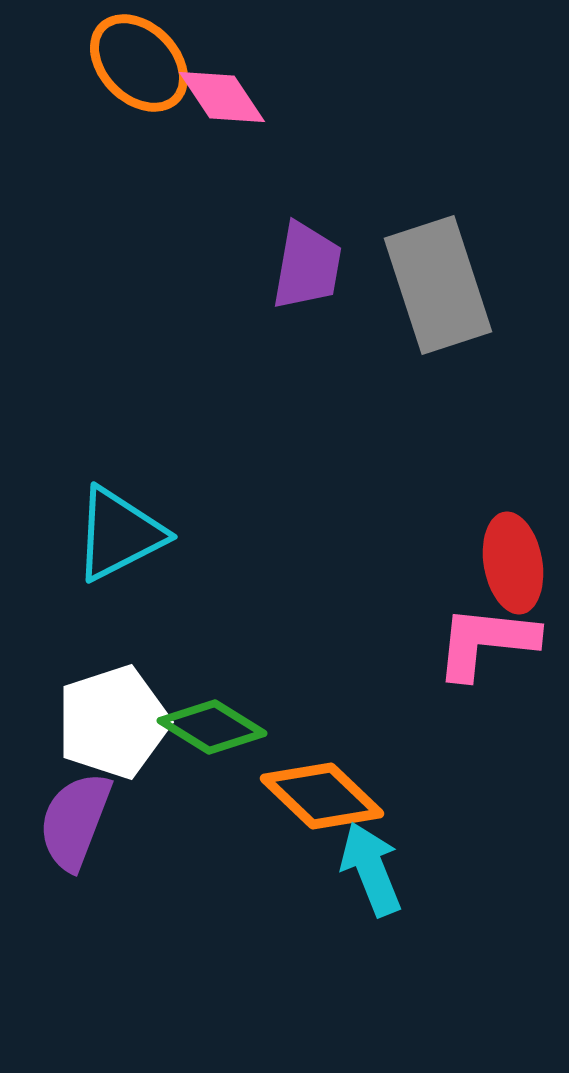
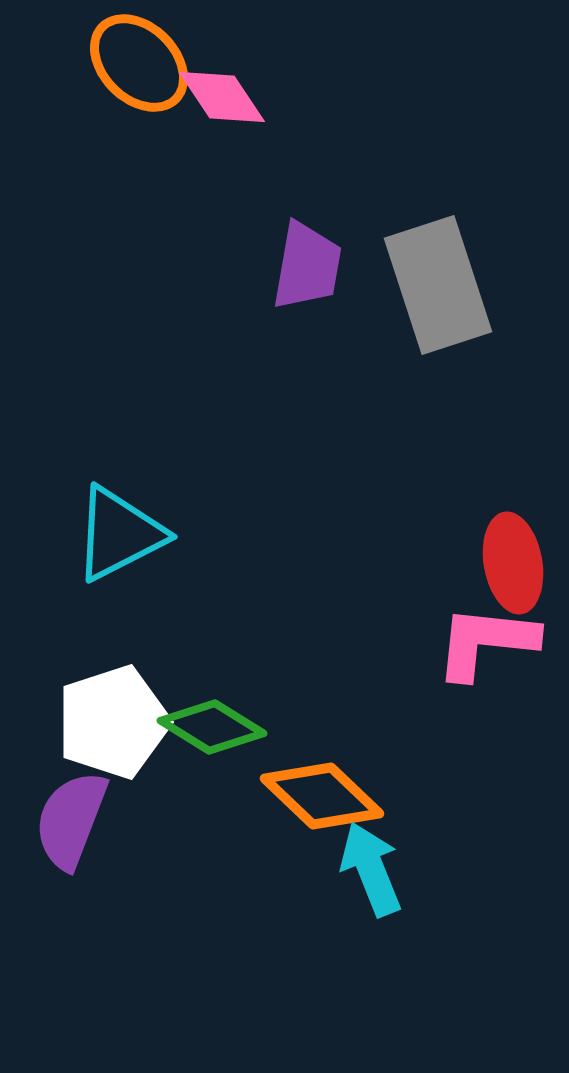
purple semicircle: moved 4 px left, 1 px up
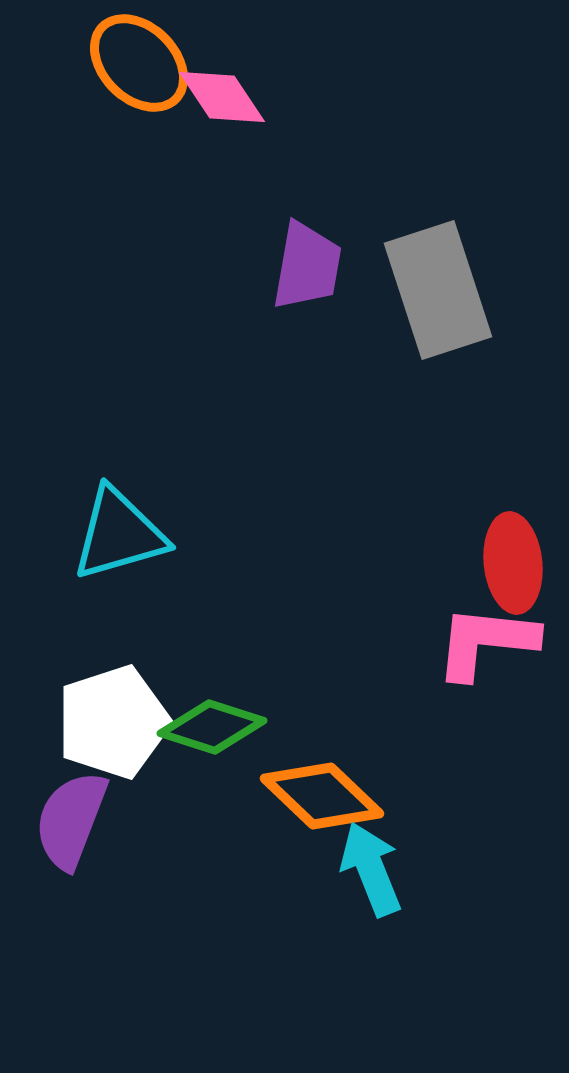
gray rectangle: moved 5 px down
cyan triangle: rotated 11 degrees clockwise
red ellipse: rotated 4 degrees clockwise
green diamond: rotated 14 degrees counterclockwise
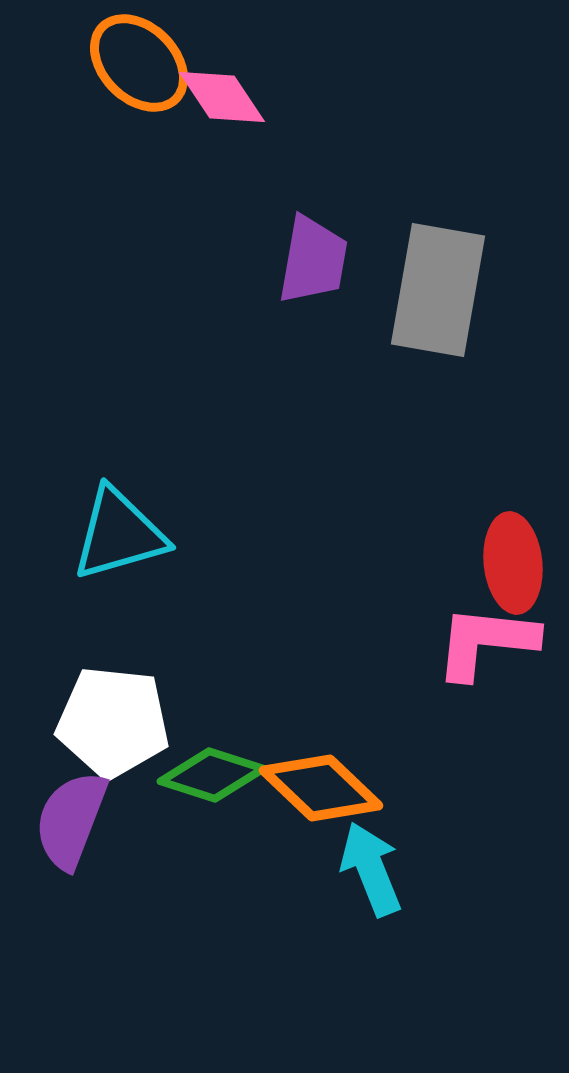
purple trapezoid: moved 6 px right, 6 px up
gray rectangle: rotated 28 degrees clockwise
white pentagon: rotated 24 degrees clockwise
green diamond: moved 48 px down
orange diamond: moved 1 px left, 8 px up
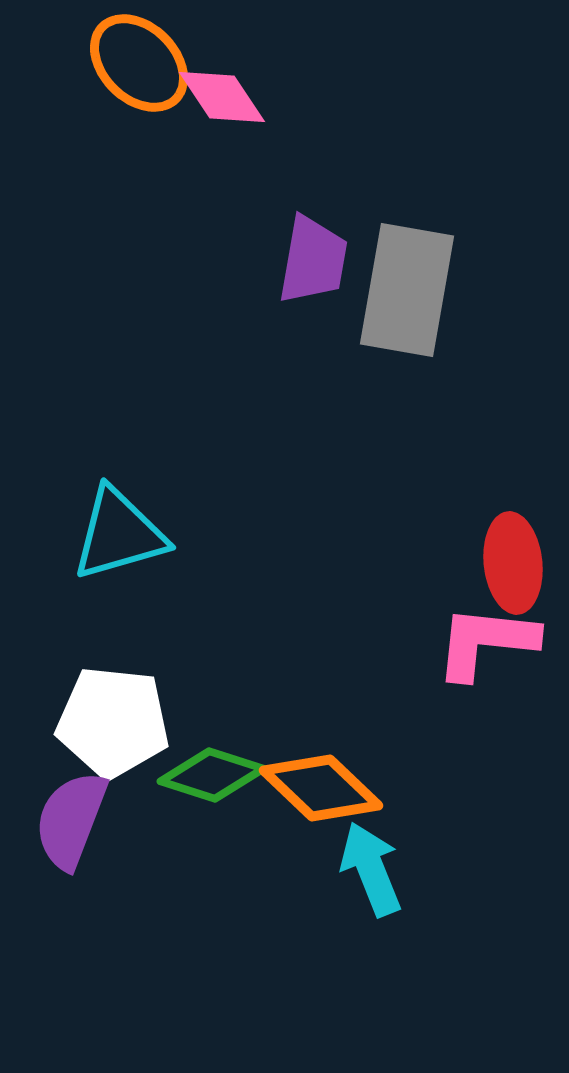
gray rectangle: moved 31 px left
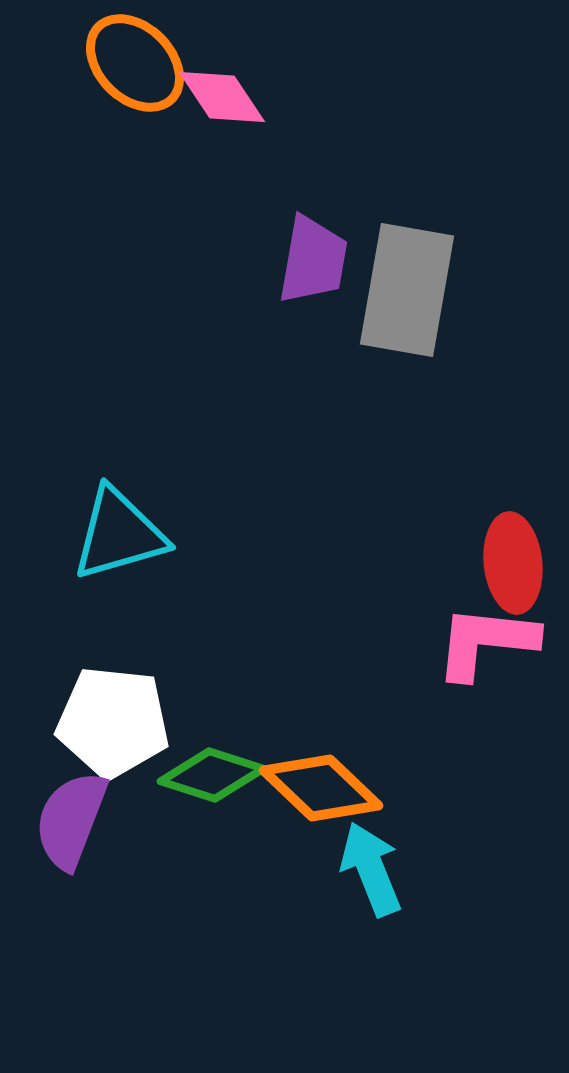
orange ellipse: moved 4 px left
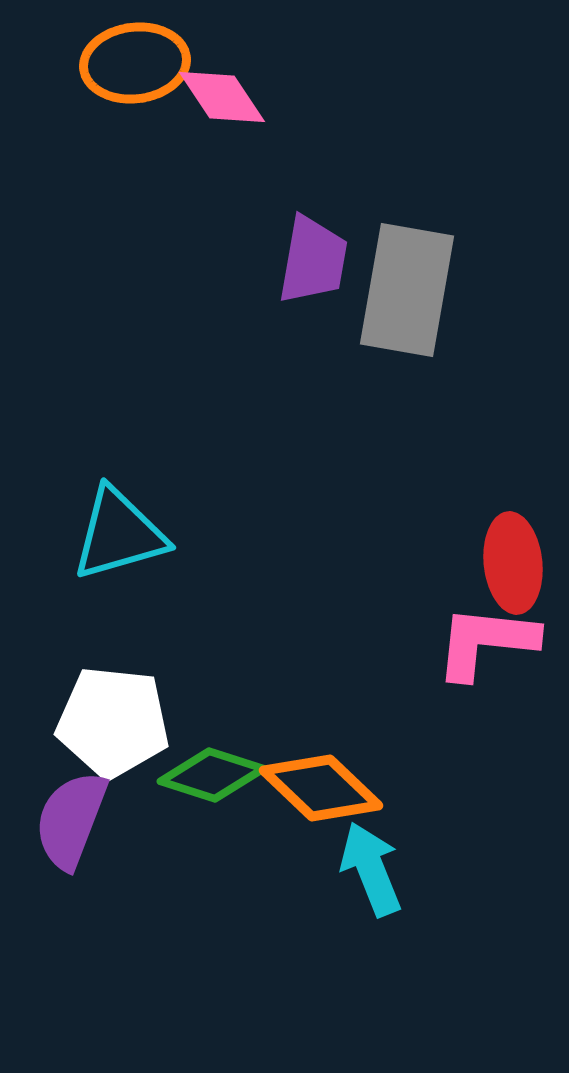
orange ellipse: rotated 52 degrees counterclockwise
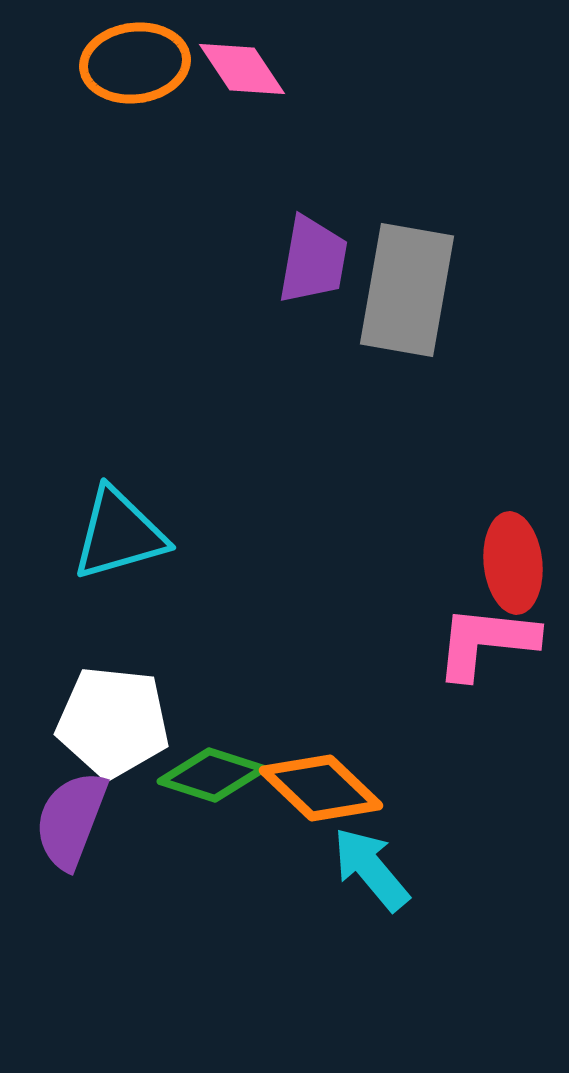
pink diamond: moved 20 px right, 28 px up
cyan arrow: rotated 18 degrees counterclockwise
